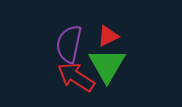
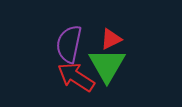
red triangle: moved 3 px right, 3 px down
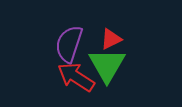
purple semicircle: rotated 6 degrees clockwise
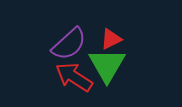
purple semicircle: rotated 150 degrees counterclockwise
red arrow: moved 2 px left
